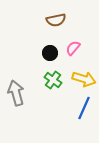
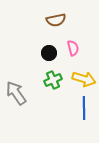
pink semicircle: rotated 126 degrees clockwise
black circle: moved 1 px left
green cross: rotated 30 degrees clockwise
gray arrow: rotated 20 degrees counterclockwise
blue line: rotated 25 degrees counterclockwise
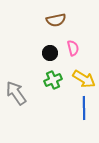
black circle: moved 1 px right
yellow arrow: rotated 15 degrees clockwise
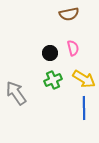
brown semicircle: moved 13 px right, 6 px up
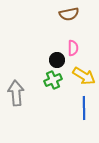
pink semicircle: rotated 14 degrees clockwise
black circle: moved 7 px right, 7 px down
yellow arrow: moved 3 px up
gray arrow: rotated 30 degrees clockwise
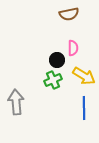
gray arrow: moved 9 px down
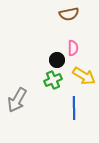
gray arrow: moved 1 px right, 2 px up; rotated 145 degrees counterclockwise
blue line: moved 10 px left
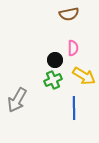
black circle: moved 2 px left
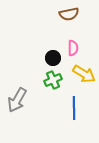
black circle: moved 2 px left, 2 px up
yellow arrow: moved 2 px up
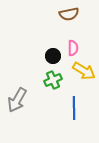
black circle: moved 2 px up
yellow arrow: moved 3 px up
